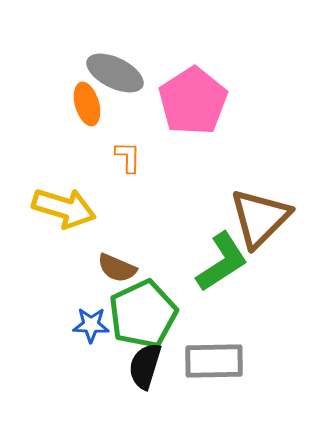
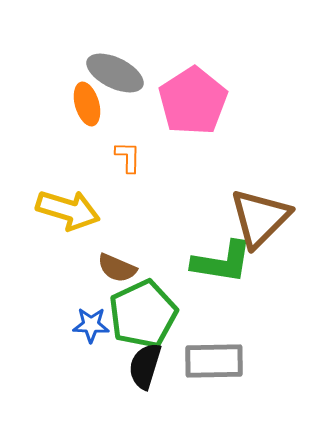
yellow arrow: moved 4 px right, 2 px down
green L-shape: rotated 42 degrees clockwise
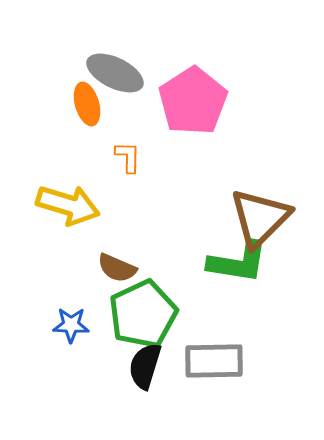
yellow arrow: moved 5 px up
green L-shape: moved 16 px right
blue star: moved 20 px left
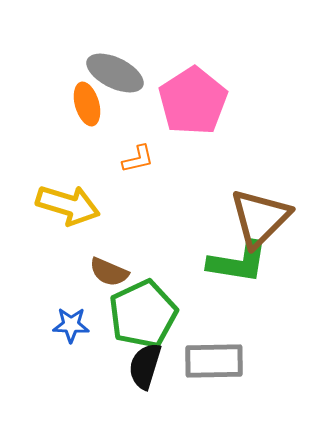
orange L-shape: moved 10 px right, 2 px down; rotated 76 degrees clockwise
brown semicircle: moved 8 px left, 4 px down
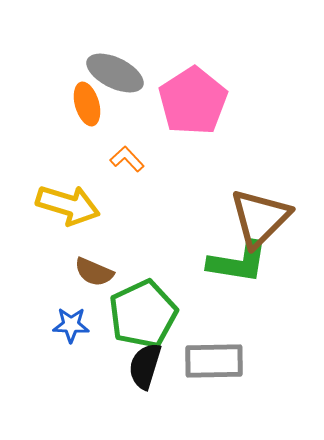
orange L-shape: moved 11 px left; rotated 120 degrees counterclockwise
brown semicircle: moved 15 px left
